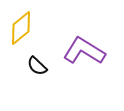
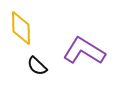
yellow diamond: rotated 52 degrees counterclockwise
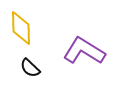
black semicircle: moved 7 px left, 2 px down
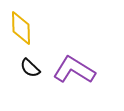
purple L-shape: moved 10 px left, 19 px down
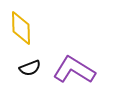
black semicircle: rotated 65 degrees counterclockwise
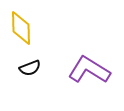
purple L-shape: moved 15 px right
